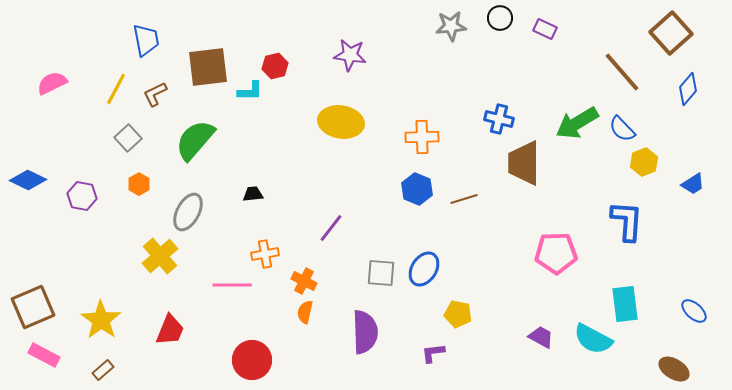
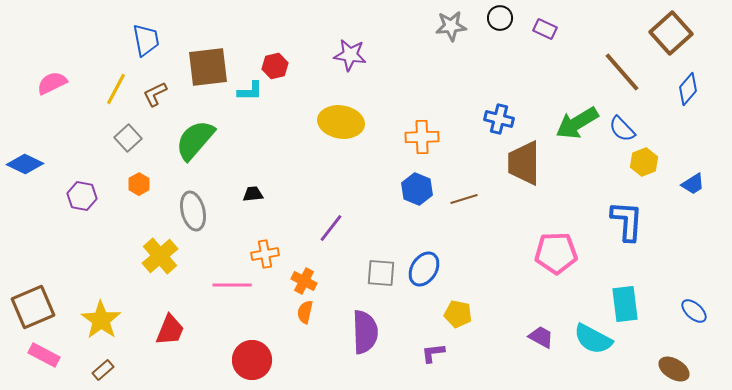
blue diamond at (28, 180): moved 3 px left, 16 px up
gray ellipse at (188, 212): moved 5 px right, 1 px up; rotated 42 degrees counterclockwise
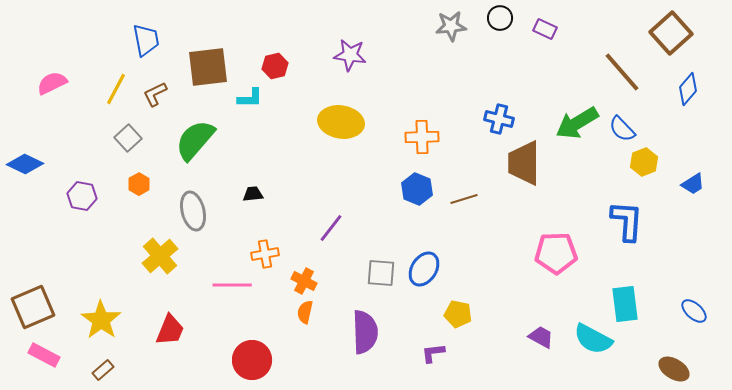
cyan L-shape at (250, 91): moved 7 px down
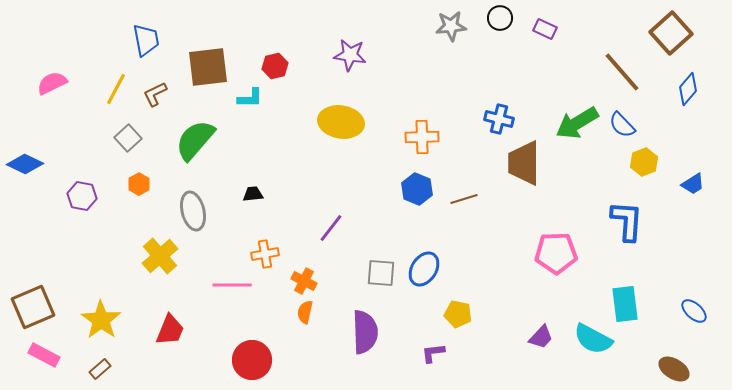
blue semicircle at (622, 129): moved 4 px up
purple trapezoid at (541, 337): rotated 104 degrees clockwise
brown rectangle at (103, 370): moved 3 px left, 1 px up
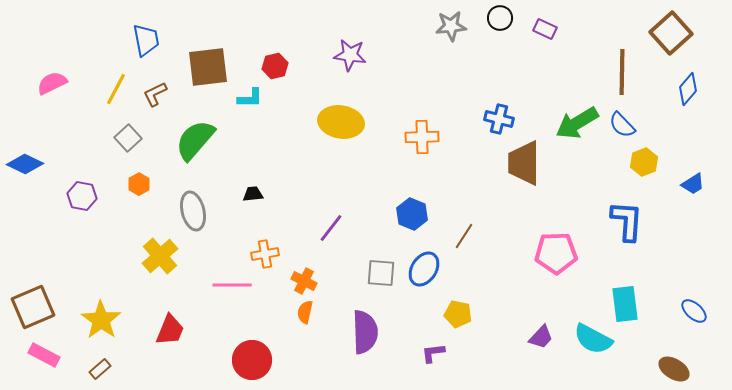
brown line at (622, 72): rotated 42 degrees clockwise
blue hexagon at (417, 189): moved 5 px left, 25 px down
brown line at (464, 199): moved 37 px down; rotated 40 degrees counterclockwise
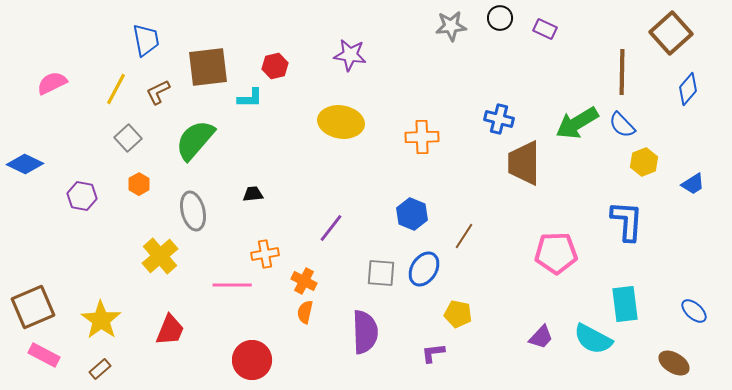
brown L-shape at (155, 94): moved 3 px right, 2 px up
brown ellipse at (674, 369): moved 6 px up
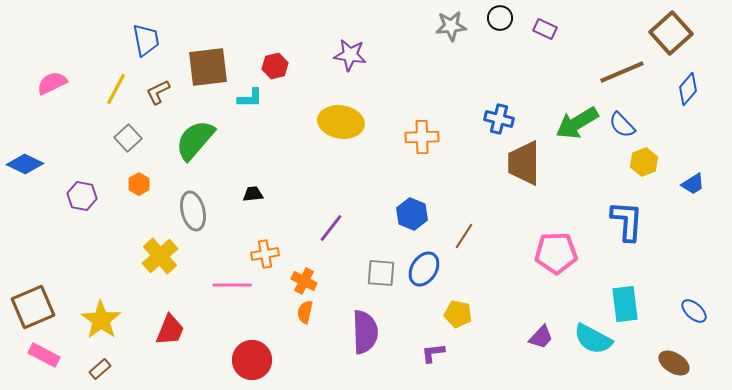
brown line at (622, 72): rotated 66 degrees clockwise
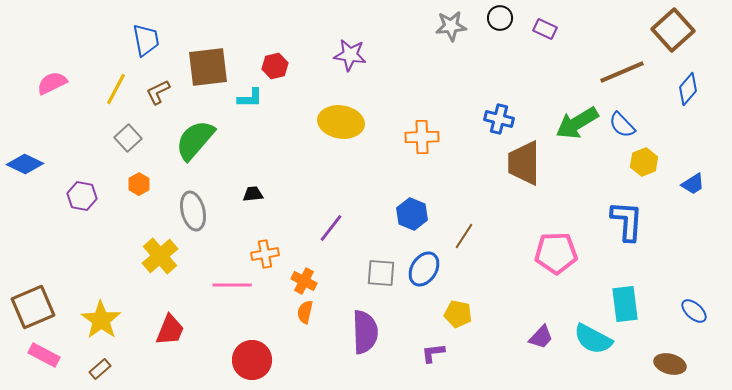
brown square at (671, 33): moved 2 px right, 3 px up
brown ellipse at (674, 363): moved 4 px left, 1 px down; rotated 16 degrees counterclockwise
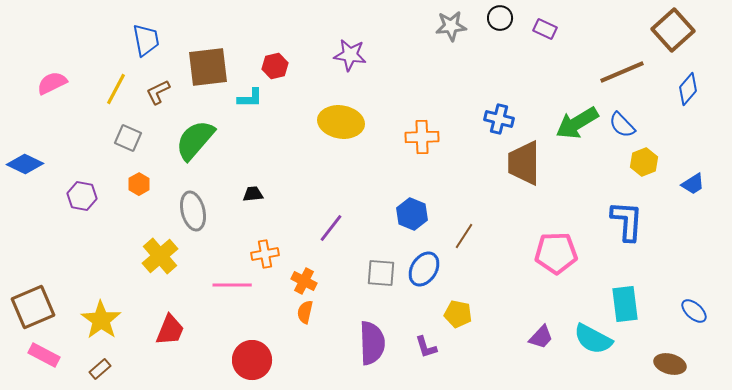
gray square at (128, 138): rotated 24 degrees counterclockwise
purple semicircle at (365, 332): moved 7 px right, 11 px down
purple L-shape at (433, 353): moved 7 px left, 6 px up; rotated 100 degrees counterclockwise
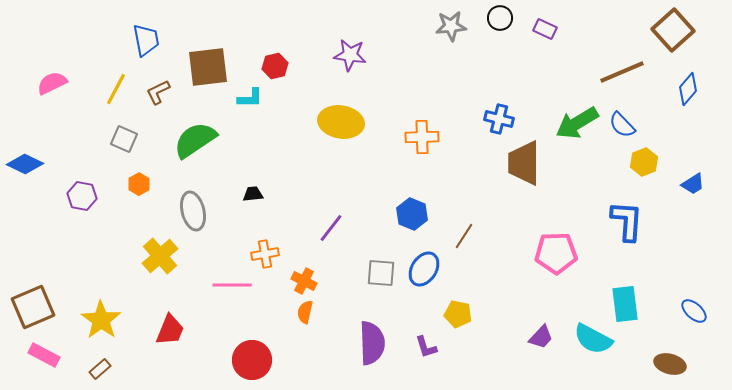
gray square at (128, 138): moved 4 px left, 1 px down
green semicircle at (195, 140): rotated 15 degrees clockwise
